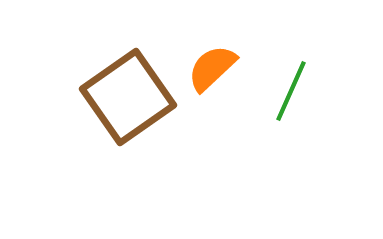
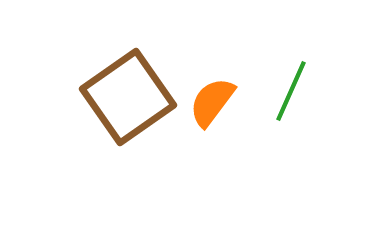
orange semicircle: moved 34 px down; rotated 10 degrees counterclockwise
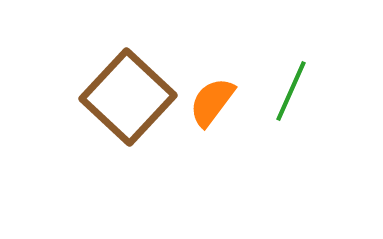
brown square: rotated 12 degrees counterclockwise
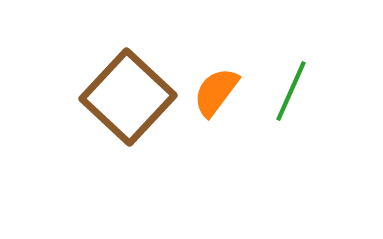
orange semicircle: moved 4 px right, 10 px up
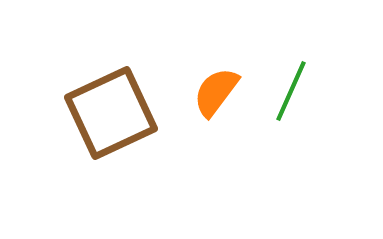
brown square: moved 17 px left, 16 px down; rotated 22 degrees clockwise
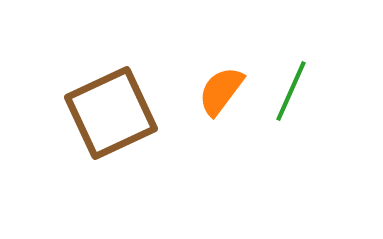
orange semicircle: moved 5 px right, 1 px up
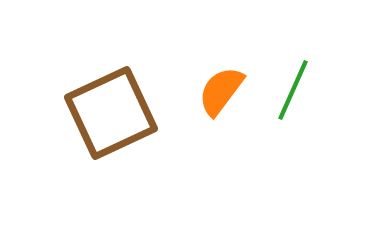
green line: moved 2 px right, 1 px up
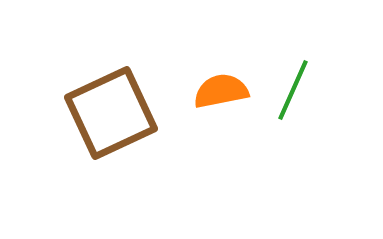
orange semicircle: rotated 42 degrees clockwise
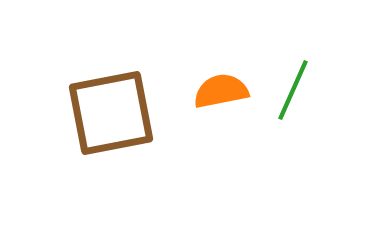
brown square: rotated 14 degrees clockwise
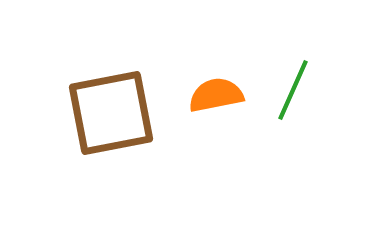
orange semicircle: moved 5 px left, 4 px down
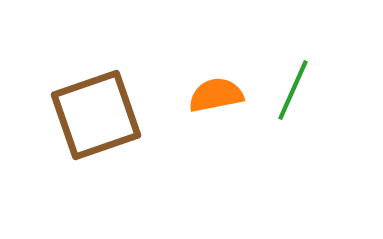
brown square: moved 15 px left, 2 px down; rotated 8 degrees counterclockwise
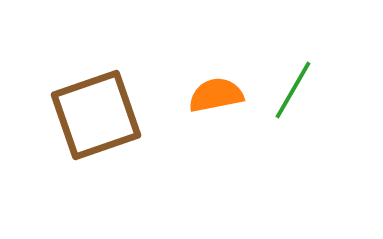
green line: rotated 6 degrees clockwise
